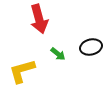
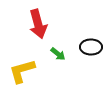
red arrow: moved 1 px left, 5 px down
black ellipse: rotated 15 degrees clockwise
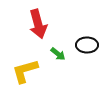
black ellipse: moved 4 px left, 2 px up
yellow L-shape: moved 3 px right
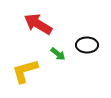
red arrow: rotated 136 degrees clockwise
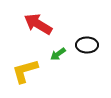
green arrow: rotated 105 degrees clockwise
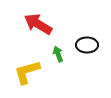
green arrow: rotated 105 degrees clockwise
yellow L-shape: moved 2 px right, 1 px down
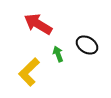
black ellipse: rotated 30 degrees clockwise
yellow L-shape: moved 2 px right; rotated 28 degrees counterclockwise
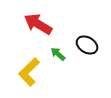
green arrow: rotated 28 degrees counterclockwise
